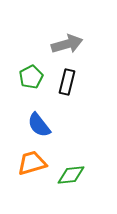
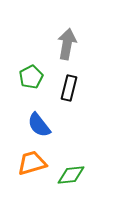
gray arrow: rotated 64 degrees counterclockwise
black rectangle: moved 2 px right, 6 px down
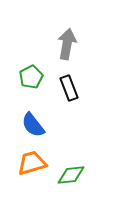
black rectangle: rotated 35 degrees counterclockwise
blue semicircle: moved 6 px left
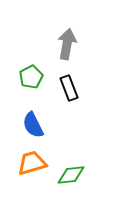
blue semicircle: rotated 12 degrees clockwise
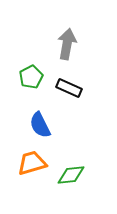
black rectangle: rotated 45 degrees counterclockwise
blue semicircle: moved 7 px right
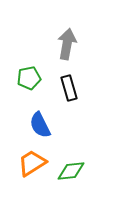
green pentagon: moved 2 px left, 1 px down; rotated 15 degrees clockwise
black rectangle: rotated 50 degrees clockwise
orange trapezoid: rotated 16 degrees counterclockwise
green diamond: moved 4 px up
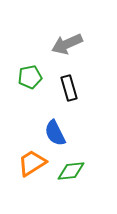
gray arrow: rotated 124 degrees counterclockwise
green pentagon: moved 1 px right, 1 px up
blue semicircle: moved 15 px right, 8 px down
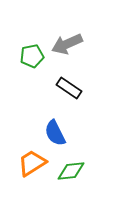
green pentagon: moved 2 px right, 21 px up
black rectangle: rotated 40 degrees counterclockwise
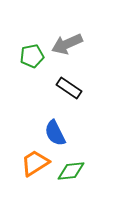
orange trapezoid: moved 3 px right
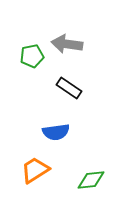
gray arrow: rotated 32 degrees clockwise
blue semicircle: moved 1 px right, 1 px up; rotated 72 degrees counterclockwise
orange trapezoid: moved 7 px down
green diamond: moved 20 px right, 9 px down
